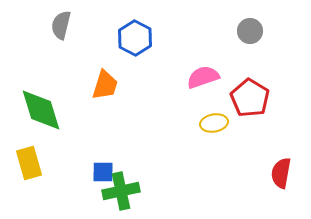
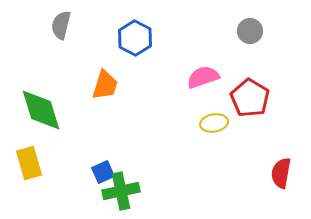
blue square: rotated 25 degrees counterclockwise
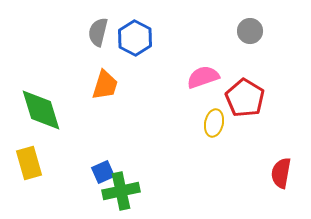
gray semicircle: moved 37 px right, 7 px down
red pentagon: moved 5 px left
yellow ellipse: rotated 68 degrees counterclockwise
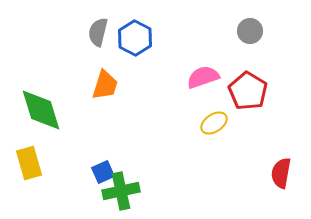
red pentagon: moved 3 px right, 7 px up
yellow ellipse: rotated 44 degrees clockwise
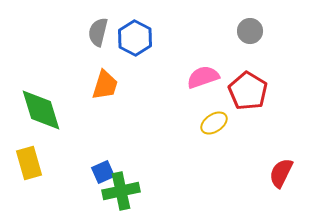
red semicircle: rotated 16 degrees clockwise
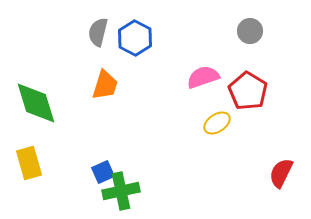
green diamond: moved 5 px left, 7 px up
yellow ellipse: moved 3 px right
